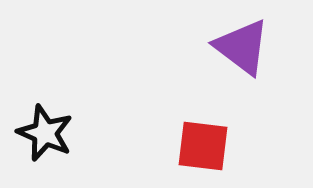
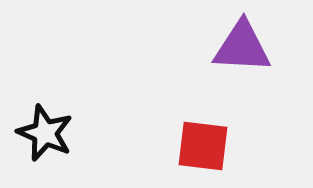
purple triangle: rotated 34 degrees counterclockwise
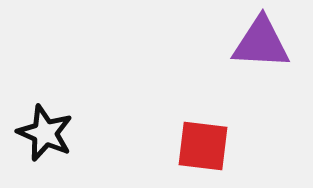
purple triangle: moved 19 px right, 4 px up
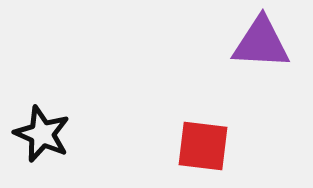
black star: moved 3 px left, 1 px down
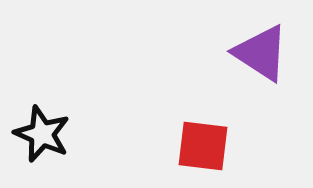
purple triangle: moved 10 px down; rotated 30 degrees clockwise
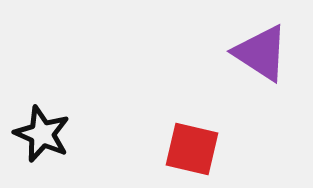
red square: moved 11 px left, 3 px down; rotated 6 degrees clockwise
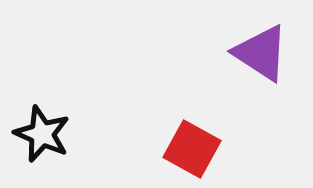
red square: rotated 16 degrees clockwise
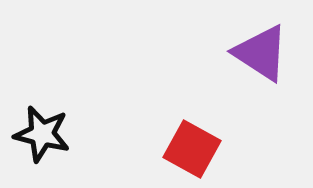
black star: rotated 10 degrees counterclockwise
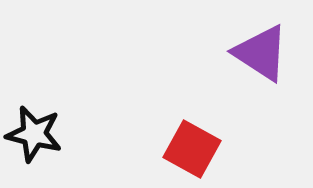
black star: moved 8 px left
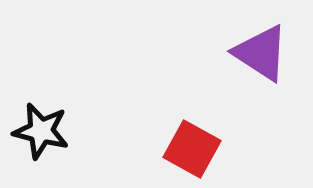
black star: moved 7 px right, 3 px up
